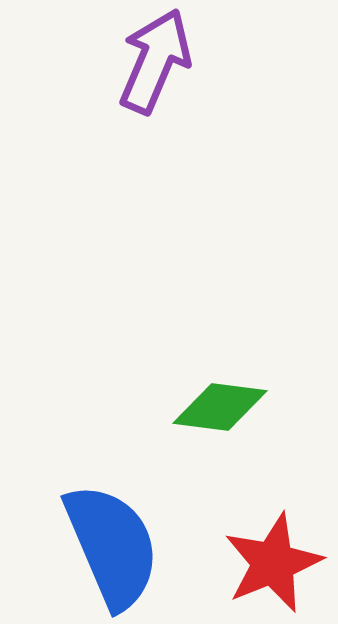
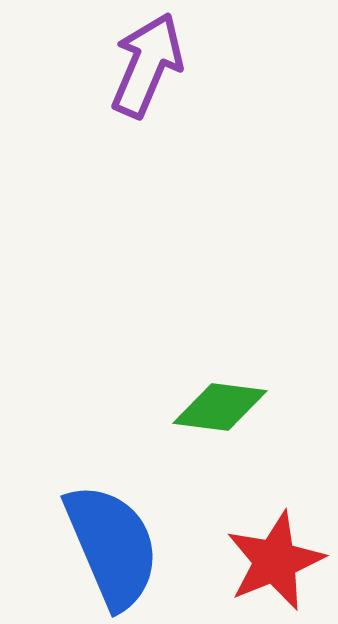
purple arrow: moved 8 px left, 4 px down
red star: moved 2 px right, 2 px up
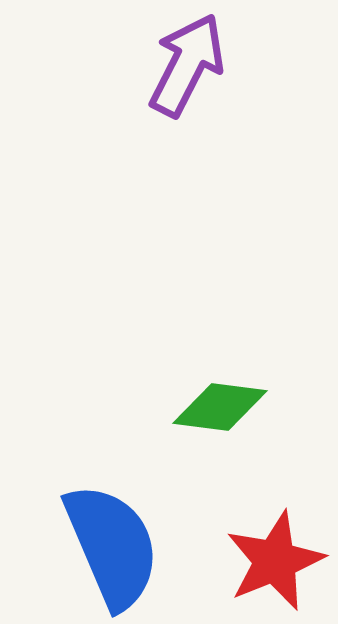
purple arrow: moved 40 px right; rotated 4 degrees clockwise
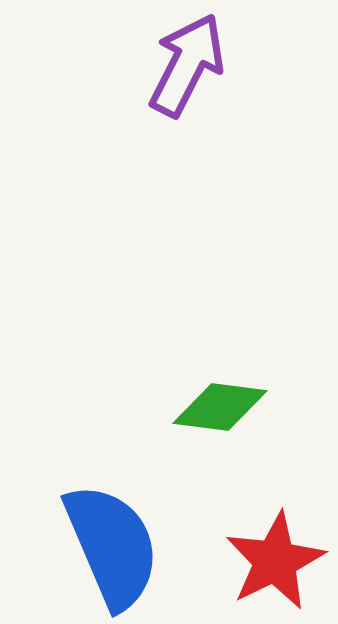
red star: rotated 4 degrees counterclockwise
